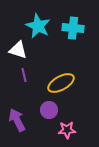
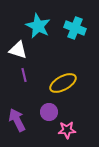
cyan cross: moved 2 px right; rotated 15 degrees clockwise
yellow ellipse: moved 2 px right
purple circle: moved 2 px down
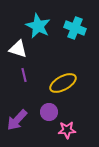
white triangle: moved 1 px up
purple arrow: rotated 110 degrees counterclockwise
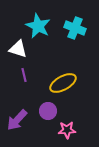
purple circle: moved 1 px left, 1 px up
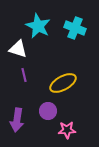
purple arrow: rotated 35 degrees counterclockwise
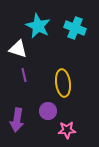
yellow ellipse: rotated 68 degrees counterclockwise
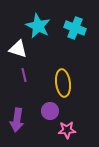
purple circle: moved 2 px right
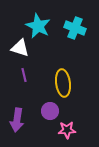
white triangle: moved 2 px right, 1 px up
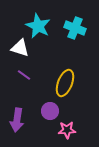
purple line: rotated 40 degrees counterclockwise
yellow ellipse: moved 2 px right; rotated 28 degrees clockwise
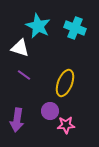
pink star: moved 1 px left, 5 px up
